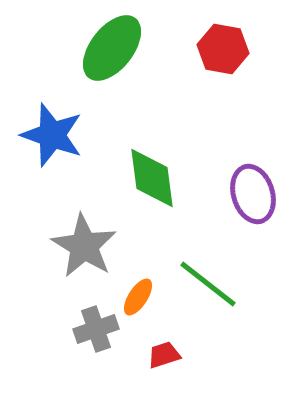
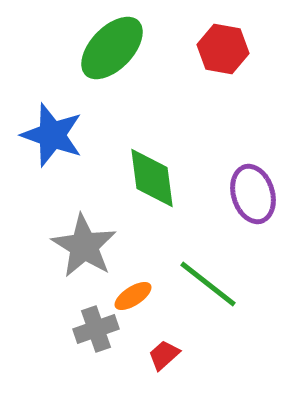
green ellipse: rotated 6 degrees clockwise
orange ellipse: moved 5 px left, 1 px up; rotated 24 degrees clockwise
red trapezoid: rotated 24 degrees counterclockwise
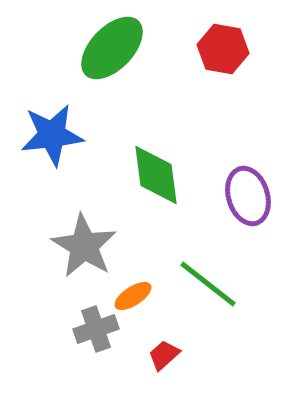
blue star: rotated 26 degrees counterclockwise
green diamond: moved 4 px right, 3 px up
purple ellipse: moved 5 px left, 2 px down
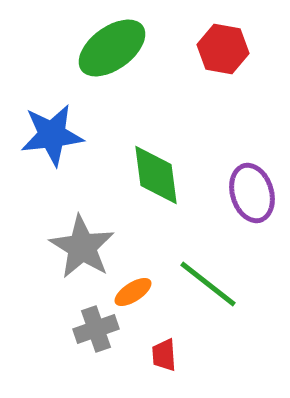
green ellipse: rotated 10 degrees clockwise
purple ellipse: moved 4 px right, 3 px up
gray star: moved 2 px left, 1 px down
orange ellipse: moved 4 px up
red trapezoid: rotated 52 degrees counterclockwise
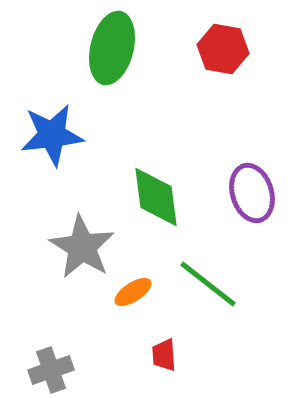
green ellipse: rotated 40 degrees counterclockwise
green diamond: moved 22 px down
gray cross: moved 45 px left, 41 px down
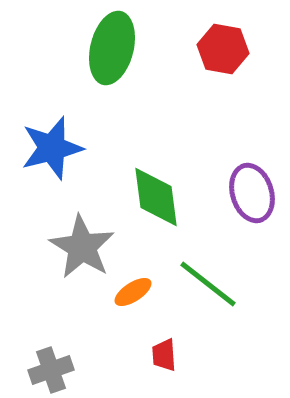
blue star: moved 13 px down; rotated 8 degrees counterclockwise
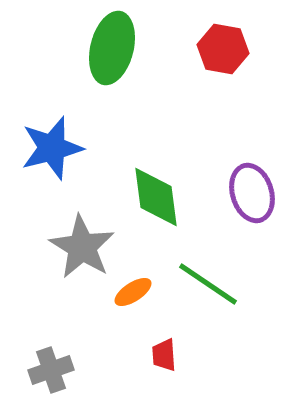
green line: rotated 4 degrees counterclockwise
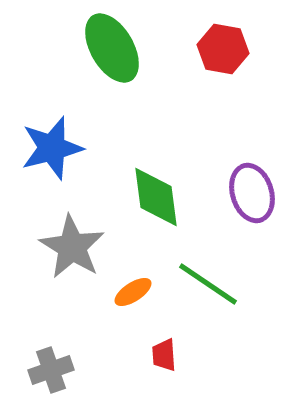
green ellipse: rotated 44 degrees counterclockwise
gray star: moved 10 px left
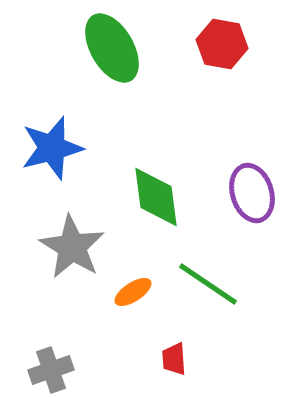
red hexagon: moved 1 px left, 5 px up
red trapezoid: moved 10 px right, 4 px down
